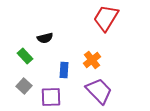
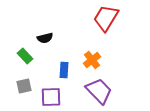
gray square: rotated 35 degrees clockwise
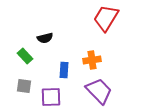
orange cross: rotated 30 degrees clockwise
gray square: rotated 21 degrees clockwise
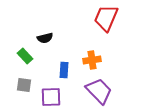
red trapezoid: rotated 8 degrees counterclockwise
gray square: moved 1 px up
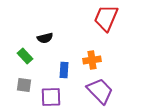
purple trapezoid: moved 1 px right
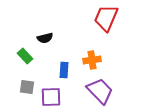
gray square: moved 3 px right, 2 px down
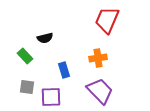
red trapezoid: moved 1 px right, 2 px down
orange cross: moved 6 px right, 2 px up
blue rectangle: rotated 21 degrees counterclockwise
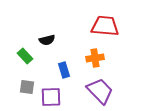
red trapezoid: moved 2 px left, 6 px down; rotated 72 degrees clockwise
black semicircle: moved 2 px right, 2 px down
orange cross: moved 3 px left
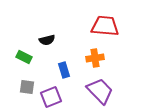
green rectangle: moved 1 px left, 1 px down; rotated 21 degrees counterclockwise
purple square: rotated 20 degrees counterclockwise
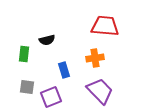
green rectangle: moved 3 px up; rotated 70 degrees clockwise
